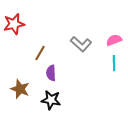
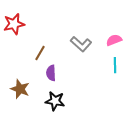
cyan line: moved 1 px right, 2 px down
black star: moved 4 px right, 1 px down
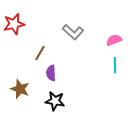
gray L-shape: moved 8 px left, 12 px up
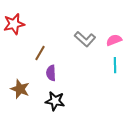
gray L-shape: moved 12 px right, 7 px down
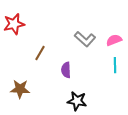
purple semicircle: moved 15 px right, 3 px up
brown star: rotated 18 degrees counterclockwise
black star: moved 22 px right
